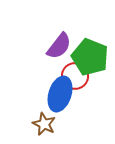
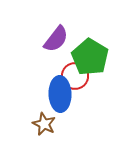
purple semicircle: moved 3 px left, 7 px up
green pentagon: rotated 9 degrees clockwise
blue ellipse: rotated 20 degrees counterclockwise
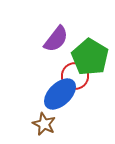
blue ellipse: rotated 48 degrees clockwise
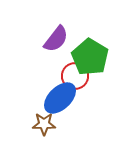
blue ellipse: moved 4 px down
brown star: rotated 25 degrees counterclockwise
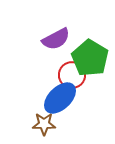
purple semicircle: rotated 24 degrees clockwise
green pentagon: moved 1 px down
red circle: moved 3 px left, 1 px up
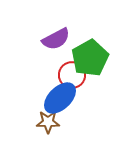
green pentagon: rotated 12 degrees clockwise
brown star: moved 4 px right, 2 px up
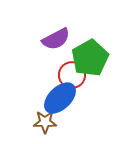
brown star: moved 3 px left
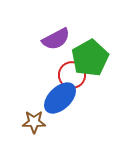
brown star: moved 11 px left
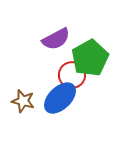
brown star: moved 11 px left, 21 px up; rotated 15 degrees clockwise
